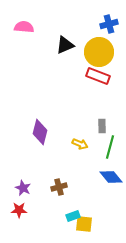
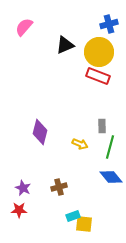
pink semicircle: rotated 54 degrees counterclockwise
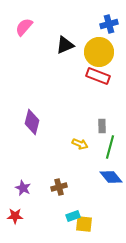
purple diamond: moved 8 px left, 10 px up
red star: moved 4 px left, 6 px down
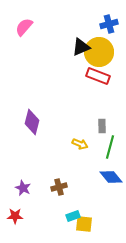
black triangle: moved 16 px right, 2 px down
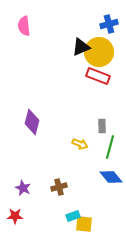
pink semicircle: moved 1 px up; rotated 48 degrees counterclockwise
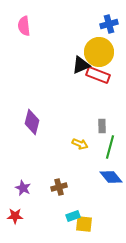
black triangle: moved 18 px down
red rectangle: moved 1 px up
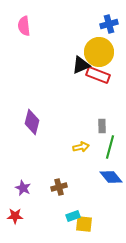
yellow arrow: moved 1 px right, 3 px down; rotated 35 degrees counterclockwise
